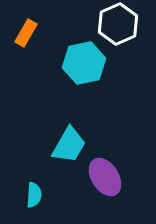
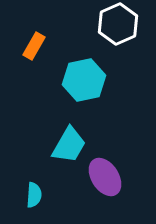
orange rectangle: moved 8 px right, 13 px down
cyan hexagon: moved 17 px down
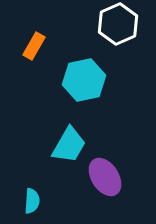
cyan semicircle: moved 2 px left, 6 px down
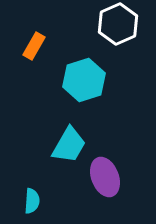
cyan hexagon: rotated 6 degrees counterclockwise
purple ellipse: rotated 12 degrees clockwise
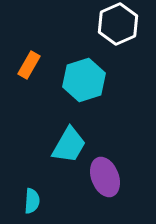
orange rectangle: moved 5 px left, 19 px down
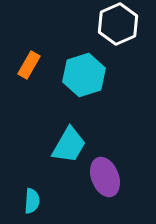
cyan hexagon: moved 5 px up
